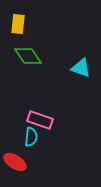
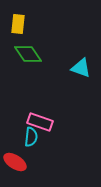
green diamond: moved 2 px up
pink rectangle: moved 2 px down
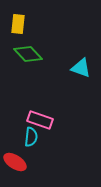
green diamond: rotated 8 degrees counterclockwise
pink rectangle: moved 2 px up
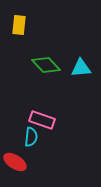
yellow rectangle: moved 1 px right, 1 px down
green diamond: moved 18 px right, 11 px down
cyan triangle: rotated 25 degrees counterclockwise
pink rectangle: moved 2 px right
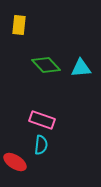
cyan semicircle: moved 10 px right, 8 px down
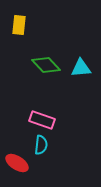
red ellipse: moved 2 px right, 1 px down
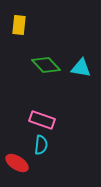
cyan triangle: rotated 15 degrees clockwise
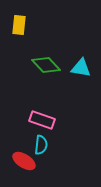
red ellipse: moved 7 px right, 2 px up
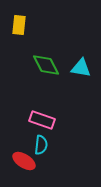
green diamond: rotated 16 degrees clockwise
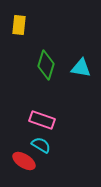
green diamond: rotated 44 degrees clockwise
cyan semicircle: rotated 66 degrees counterclockwise
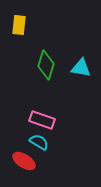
cyan semicircle: moved 2 px left, 3 px up
